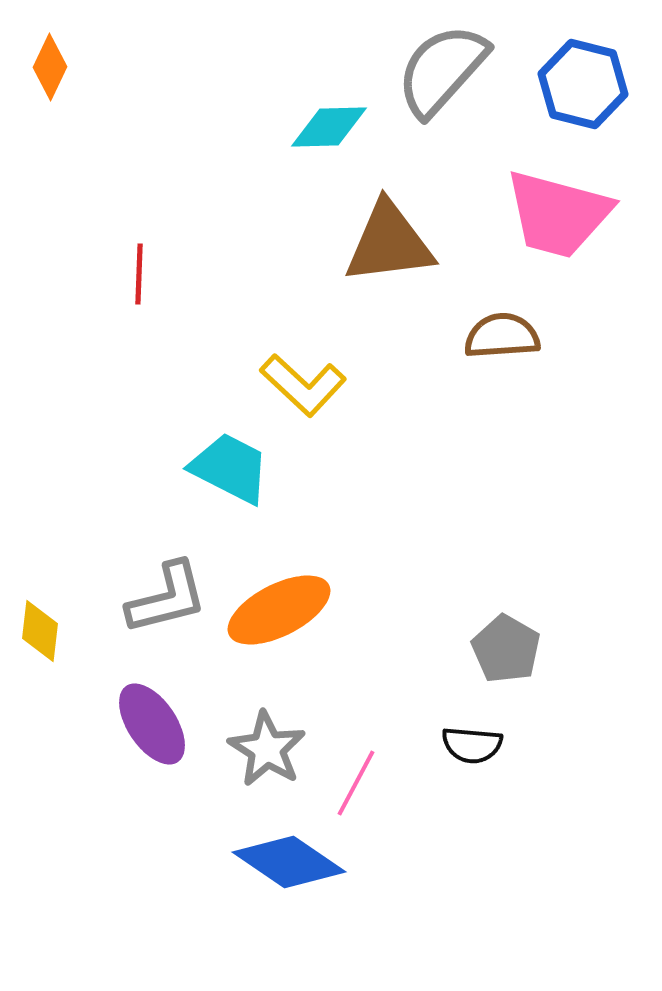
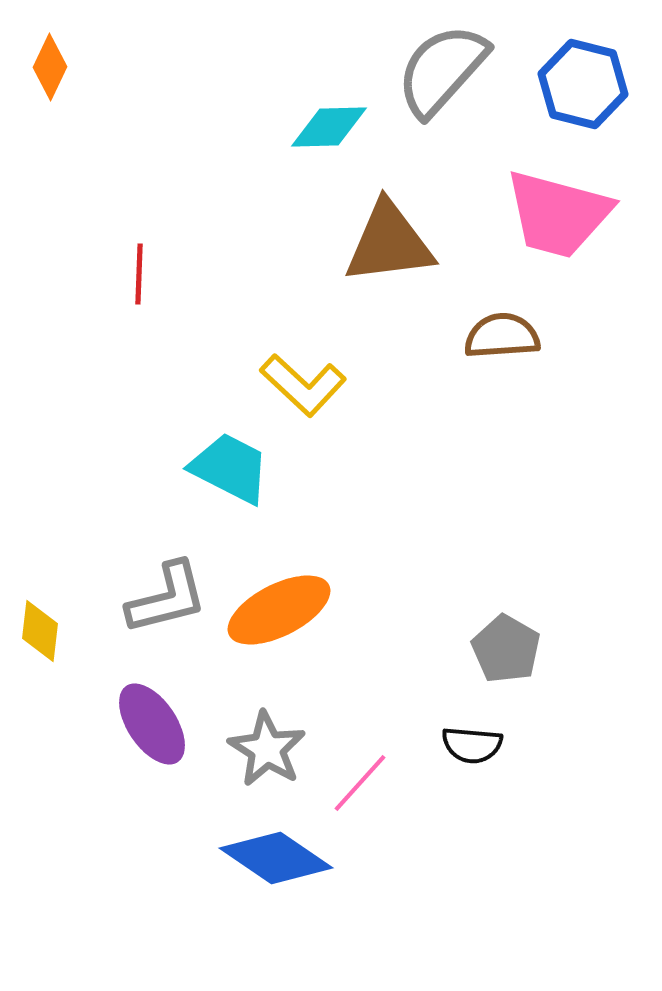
pink line: moved 4 px right; rotated 14 degrees clockwise
blue diamond: moved 13 px left, 4 px up
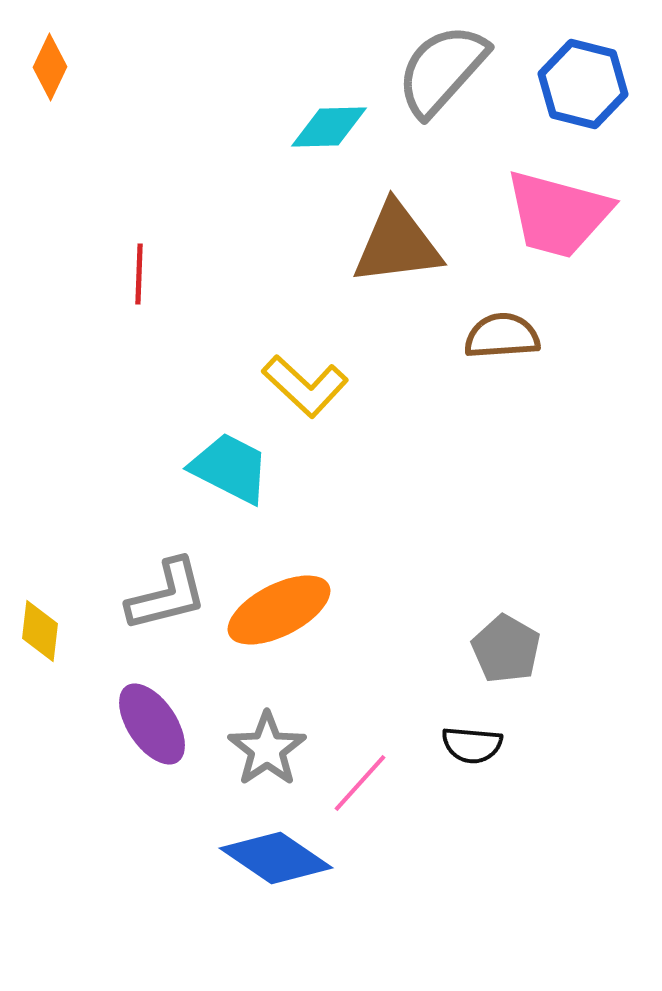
brown triangle: moved 8 px right, 1 px down
yellow L-shape: moved 2 px right, 1 px down
gray L-shape: moved 3 px up
gray star: rotated 6 degrees clockwise
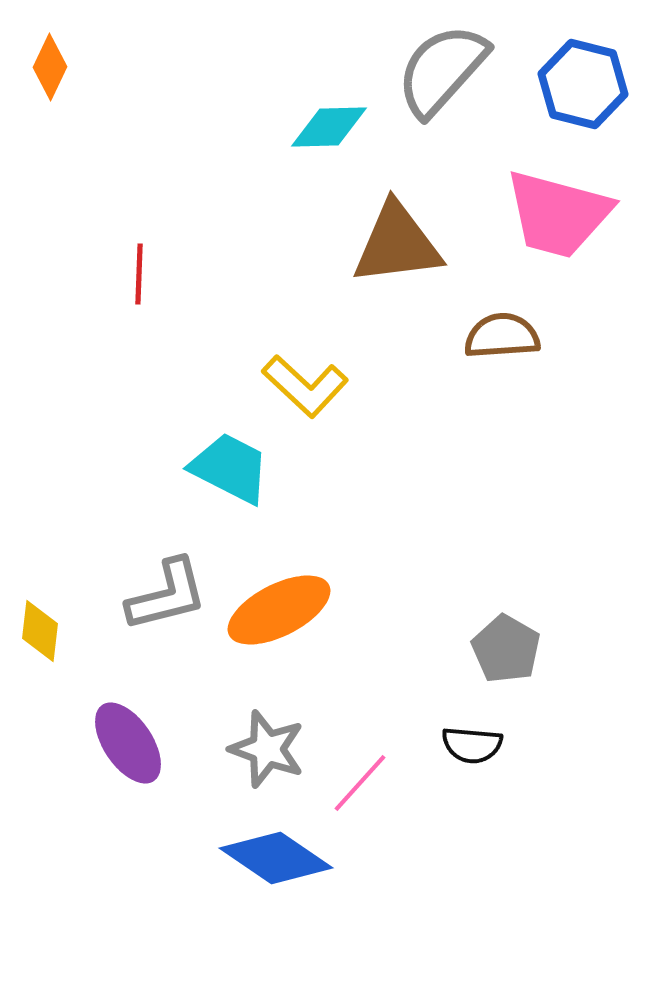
purple ellipse: moved 24 px left, 19 px down
gray star: rotated 18 degrees counterclockwise
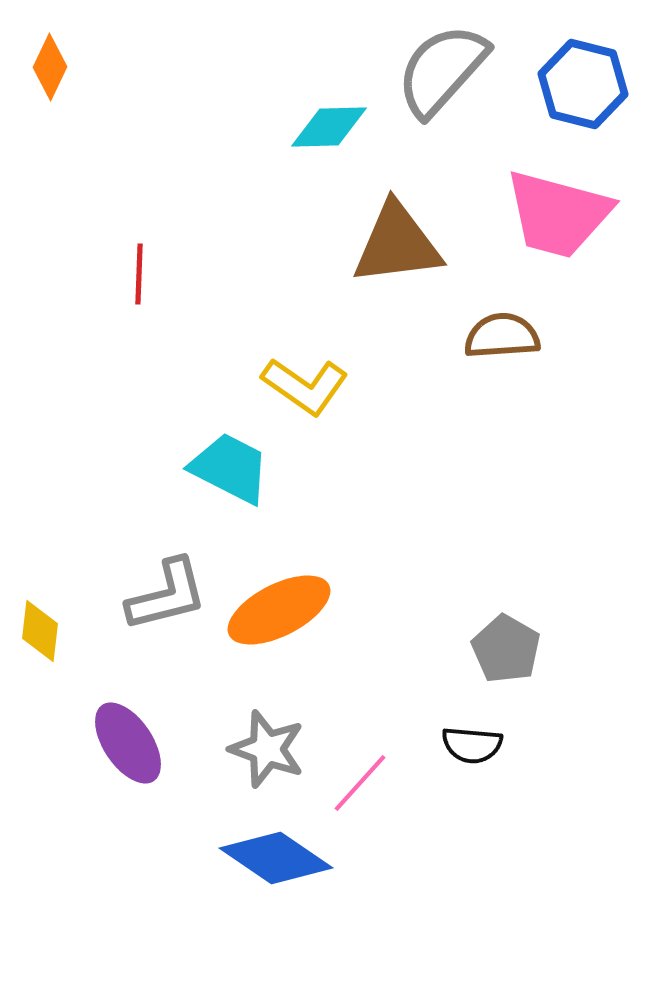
yellow L-shape: rotated 8 degrees counterclockwise
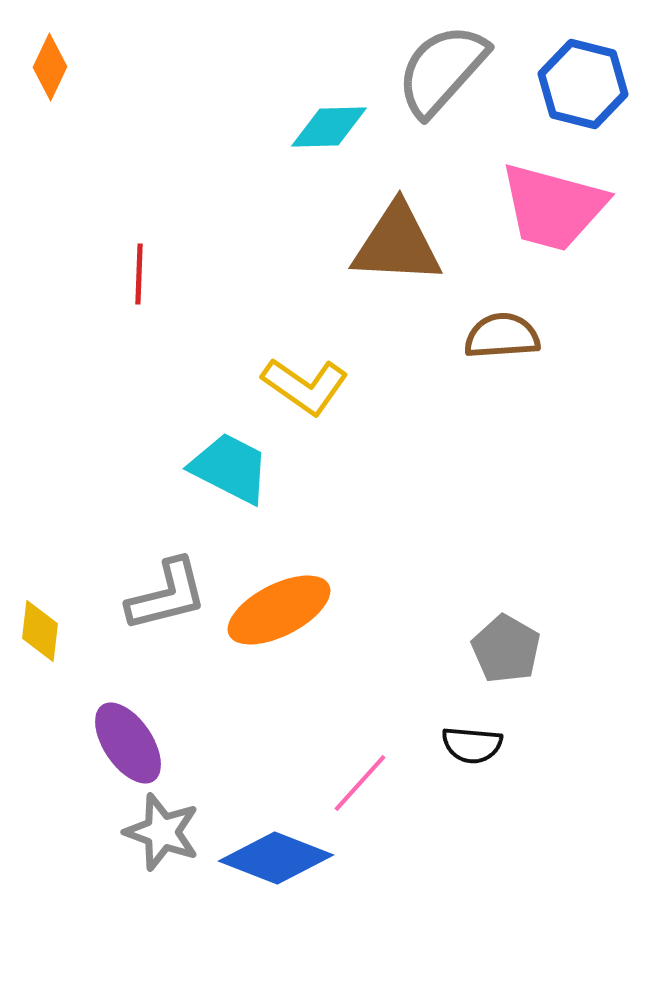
pink trapezoid: moved 5 px left, 7 px up
brown triangle: rotated 10 degrees clockwise
gray star: moved 105 px left, 83 px down
blue diamond: rotated 13 degrees counterclockwise
